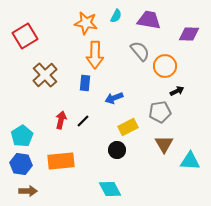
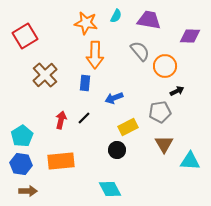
purple diamond: moved 1 px right, 2 px down
black line: moved 1 px right, 3 px up
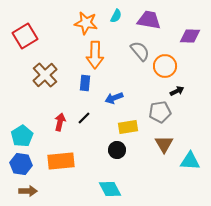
red arrow: moved 1 px left, 2 px down
yellow rectangle: rotated 18 degrees clockwise
